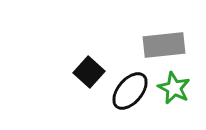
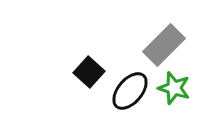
gray rectangle: rotated 39 degrees counterclockwise
green star: rotated 8 degrees counterclockwise
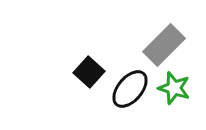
black ellipse: moved 2 px up
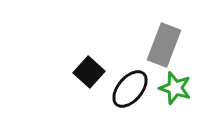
gray rectangle: rotated 24 degrees counterclockwise
green star: moved 1 px right
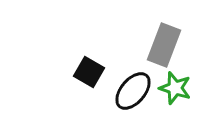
black square: rotated 12 degrees counterclockwise
black ellipse: moved 3 px right, 2 px down
